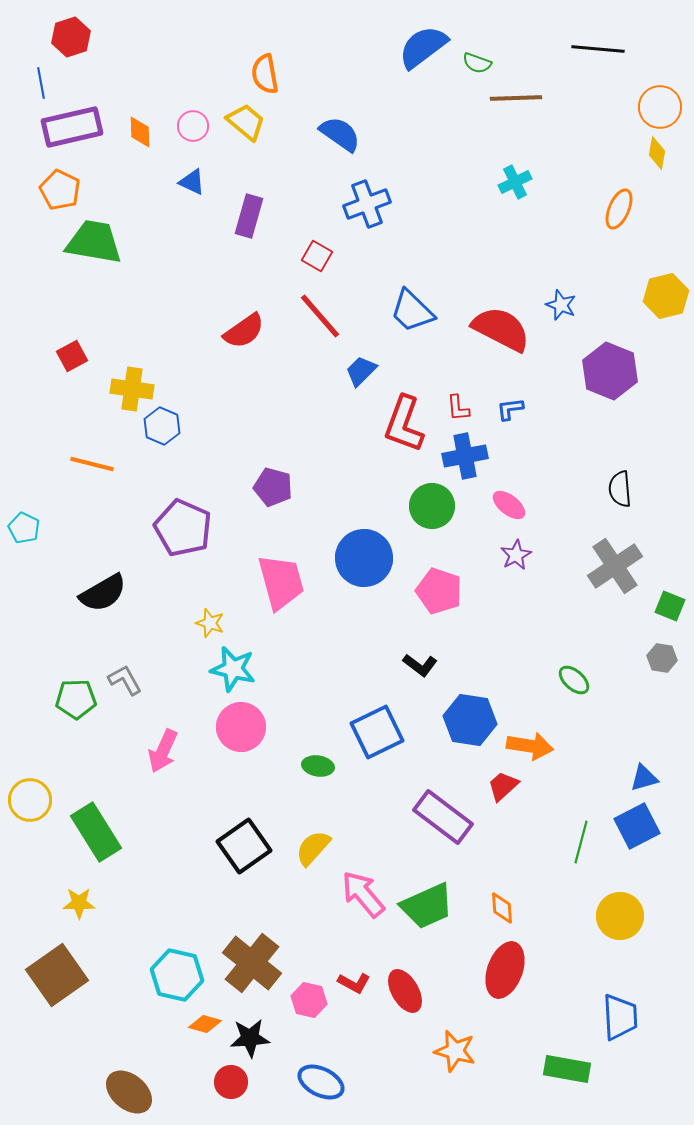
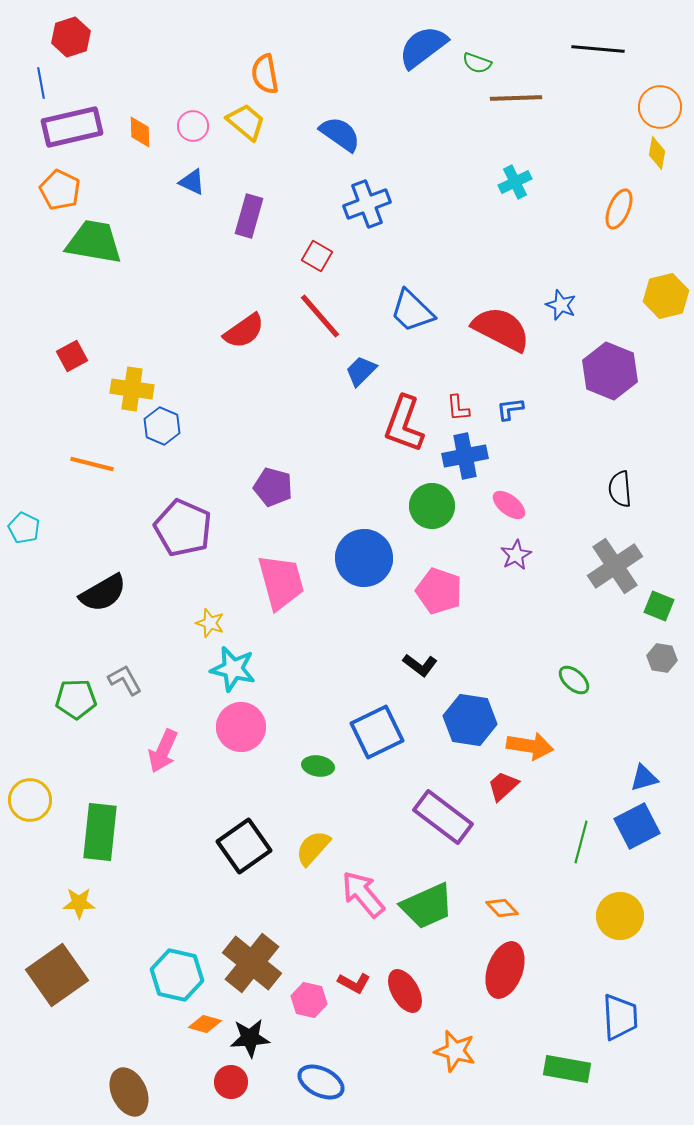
green square at (670, 606): moved 11 px left
green rectangle at (96, 832): moved 4 px right; rotated 38 degrees clockwise
orange diamond at (502, 908): rotated 40 degrees counterclockwise
brown ellipse at (129, 1092): rotated 24 degrees clockwise
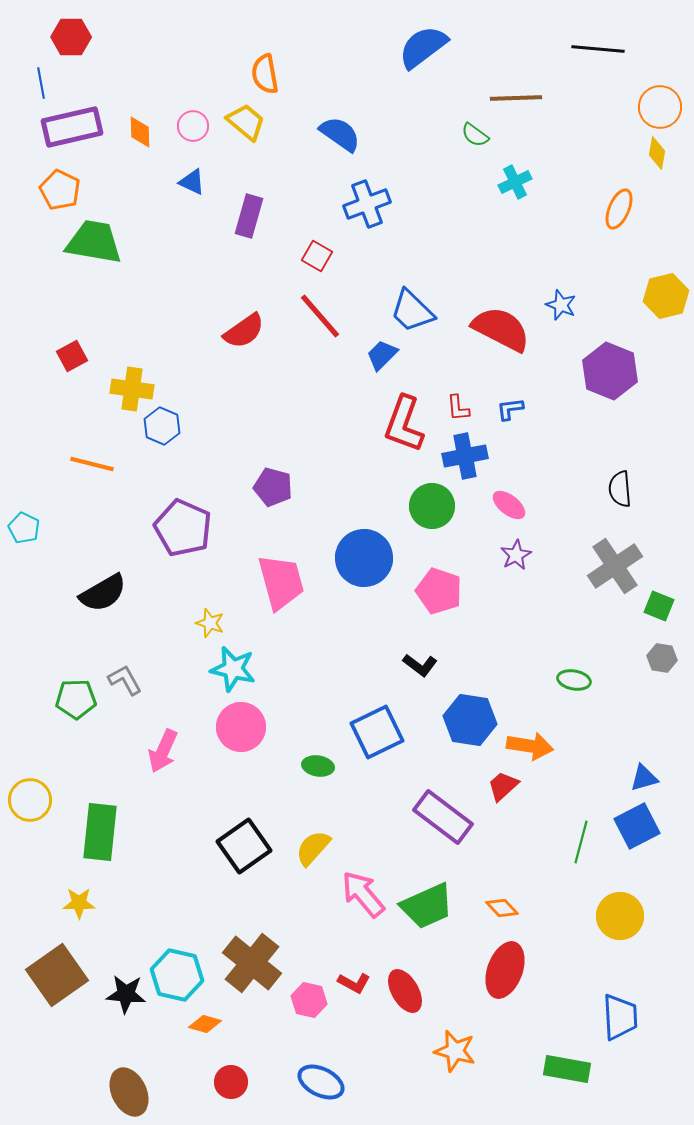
red hexagon at (71, 37): rotated 18 degrees clockwise
green semicircle at (477, 63): moved 2 px left, 72 px down; rotated 16 degrees clockwise
blue trapezoid at (361, 371): moved 21 px right, 16 px up
green ellipse at (574, 680): rotated 32 degrees counterclockwise
black star at (250, 1038): moved 124 px left, 44 px up; rotated 9 degrees clockwise
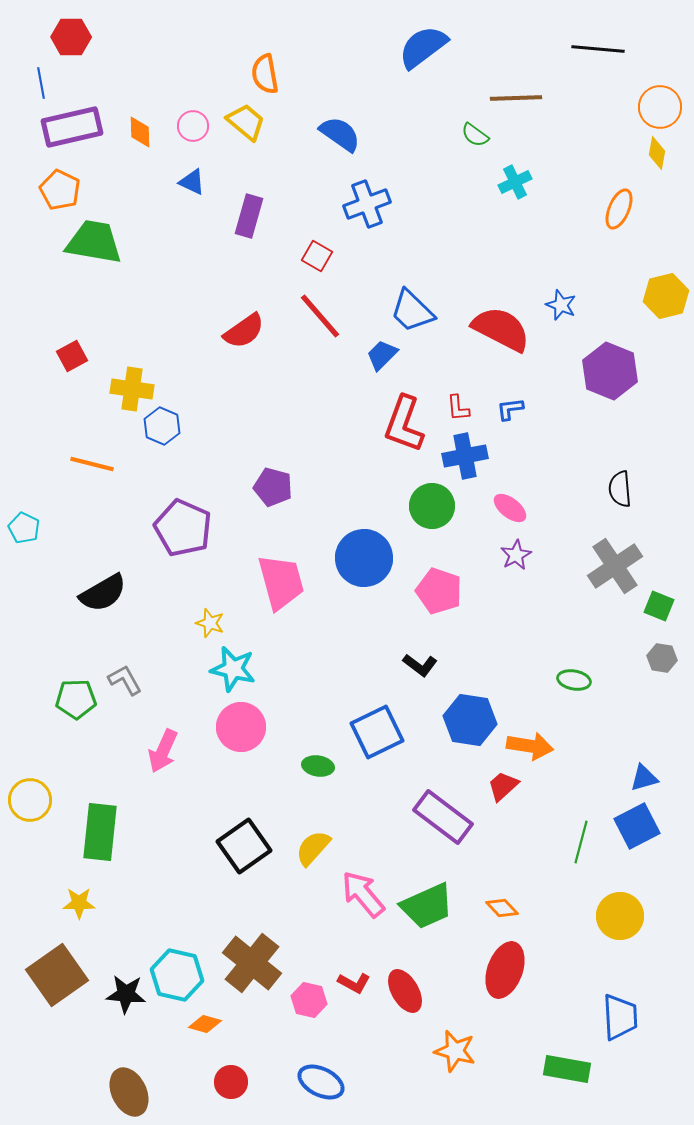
pink ellipse at (509, 505): moved 1 px right, 3 px down
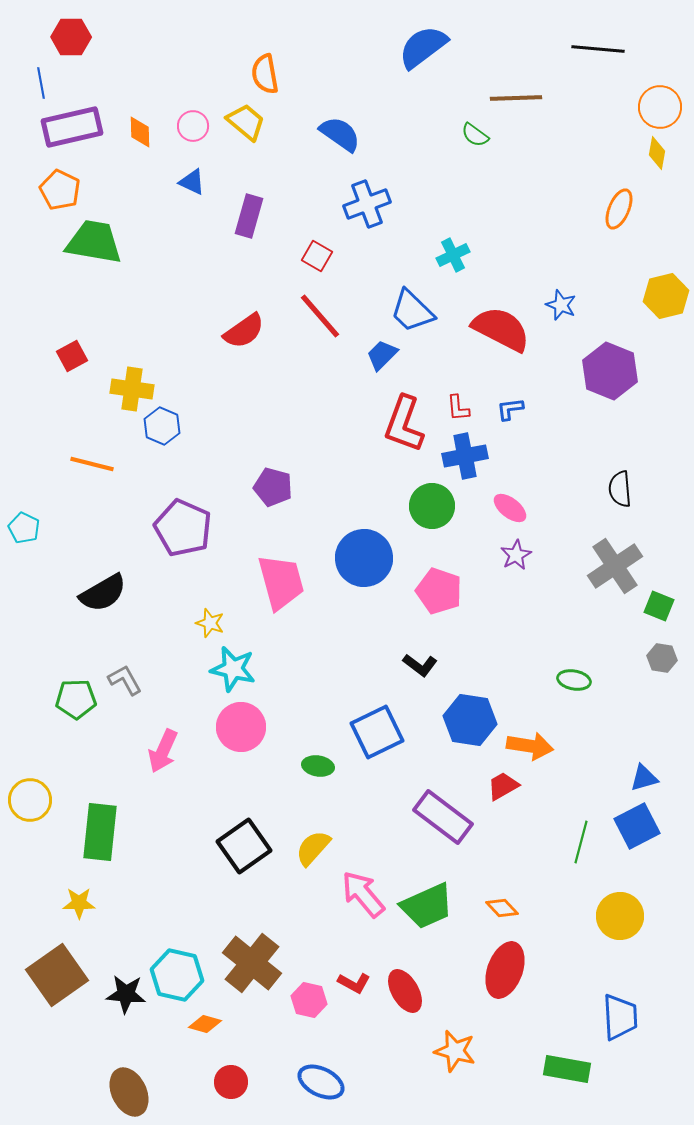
cyan cross at (515, 182): moved 62 px left, 73 px down
red trapezoid at (503, 786): rotated 12 degrees clockwise
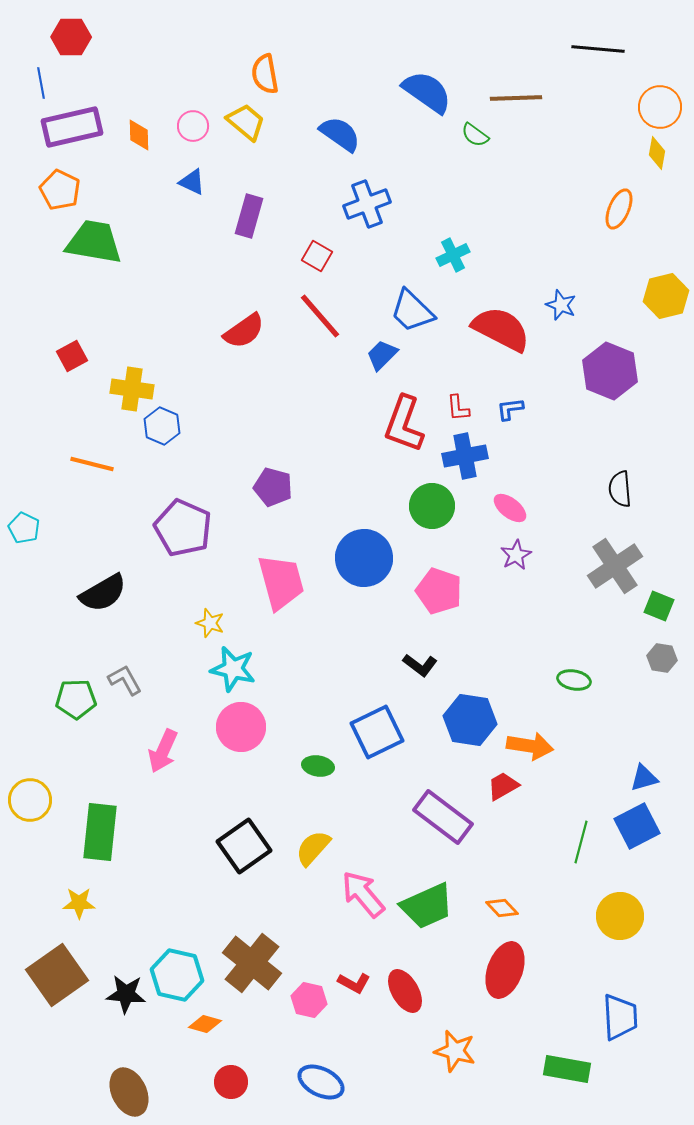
blue semicircle at (423, 47): moved 4 px right, 45 px down; rotated 72 degrees clockwise
orange diamond at (140, 132): moved 1 px left, 3 px down
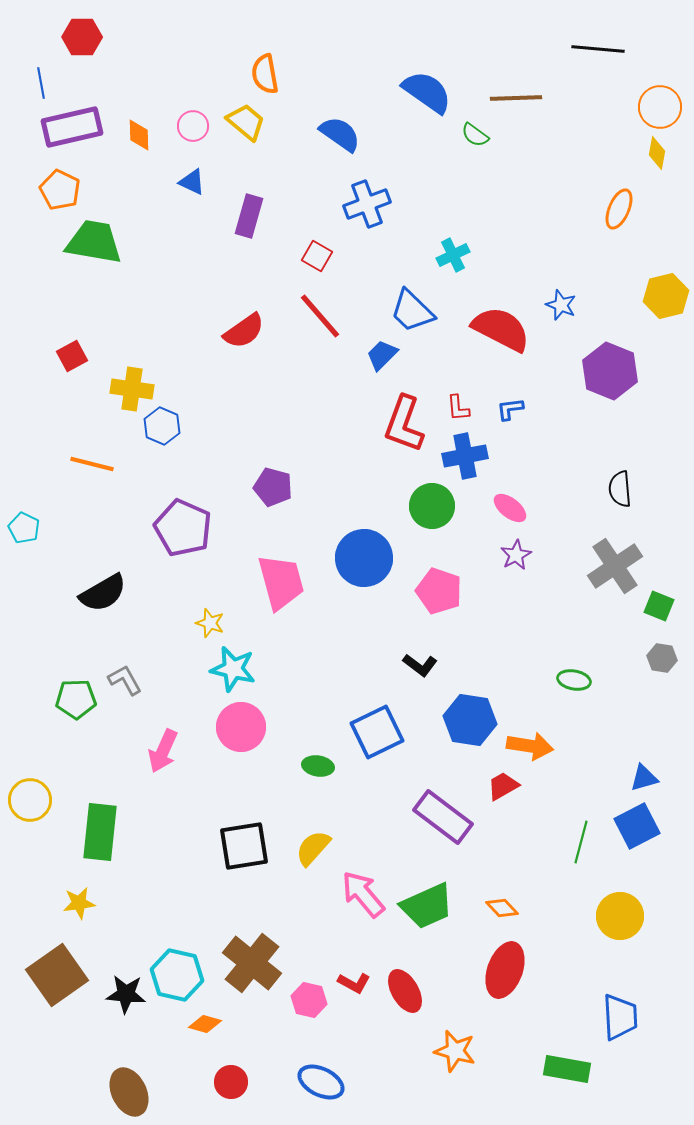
red hexagon at (71, 37): moved 11 px right
black square at (244, 846): rotated 26 degrees clockwise
yellow star at (79, 903): rotated 8 degrees counterclockwise
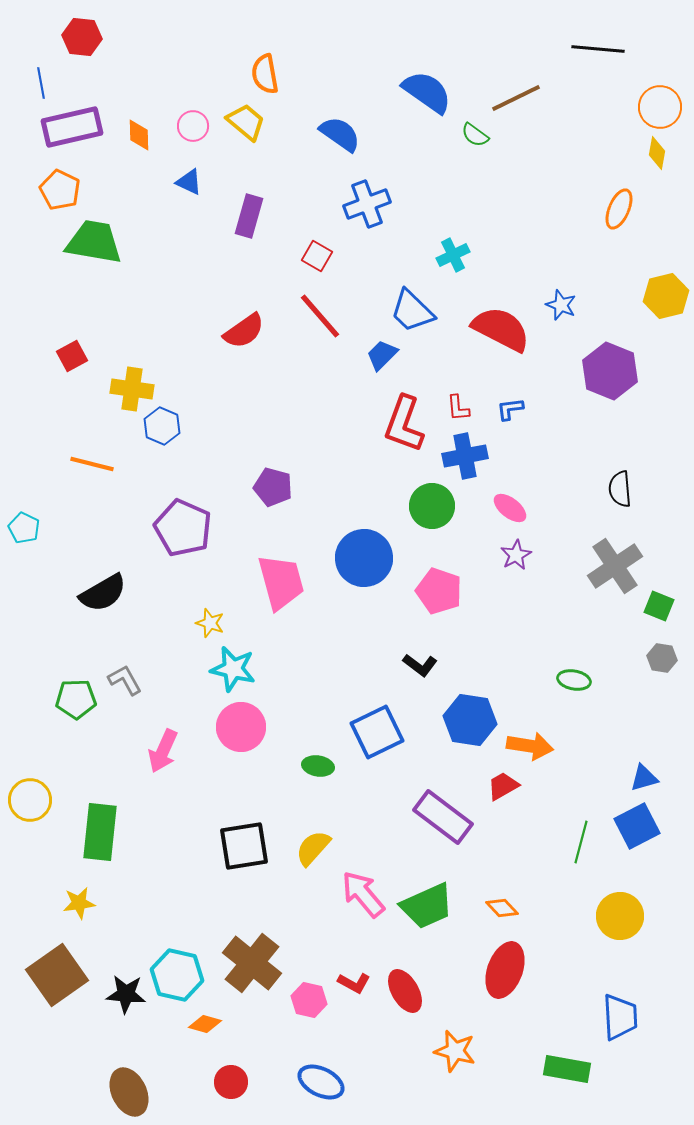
red hexagon at (82, 37): rotated 6 degrees clockwise
brown line at (516, 98): rotated 24 degrees counterclockwise
blue triangle at (192, 182): moved 3 px left
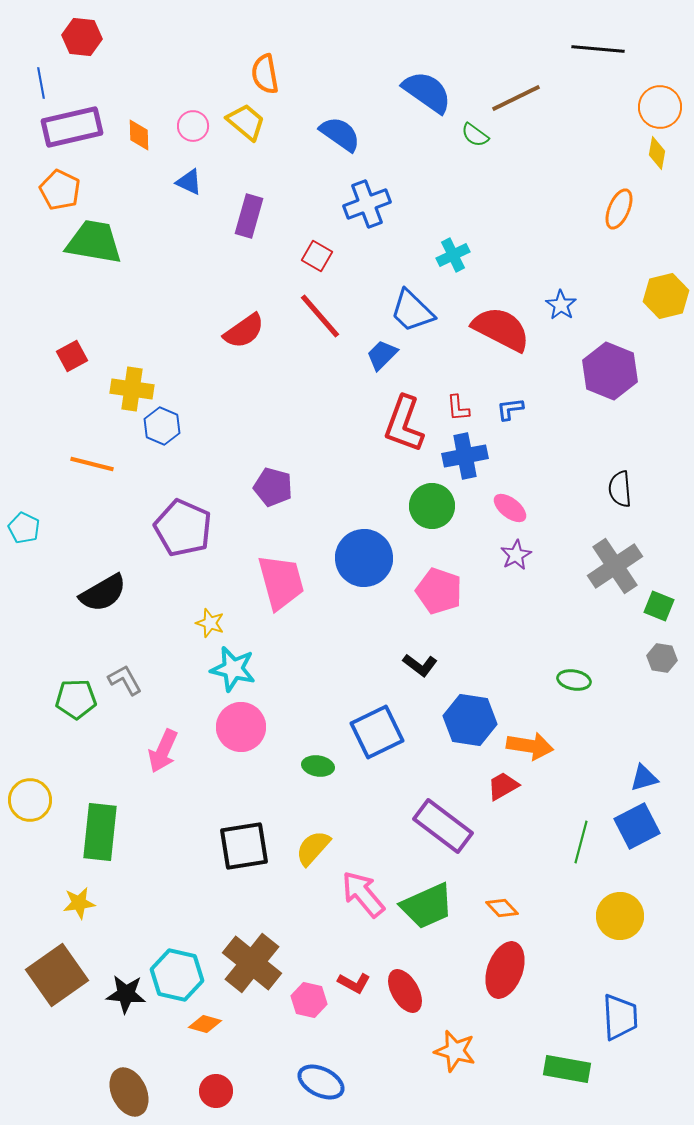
blue star at (561, 305): rotated 12 degrees clockwise
purple rectangle at (443, 817): moved 9 px down
red circle at (231, 1082): moved 15 px left, 9 px down
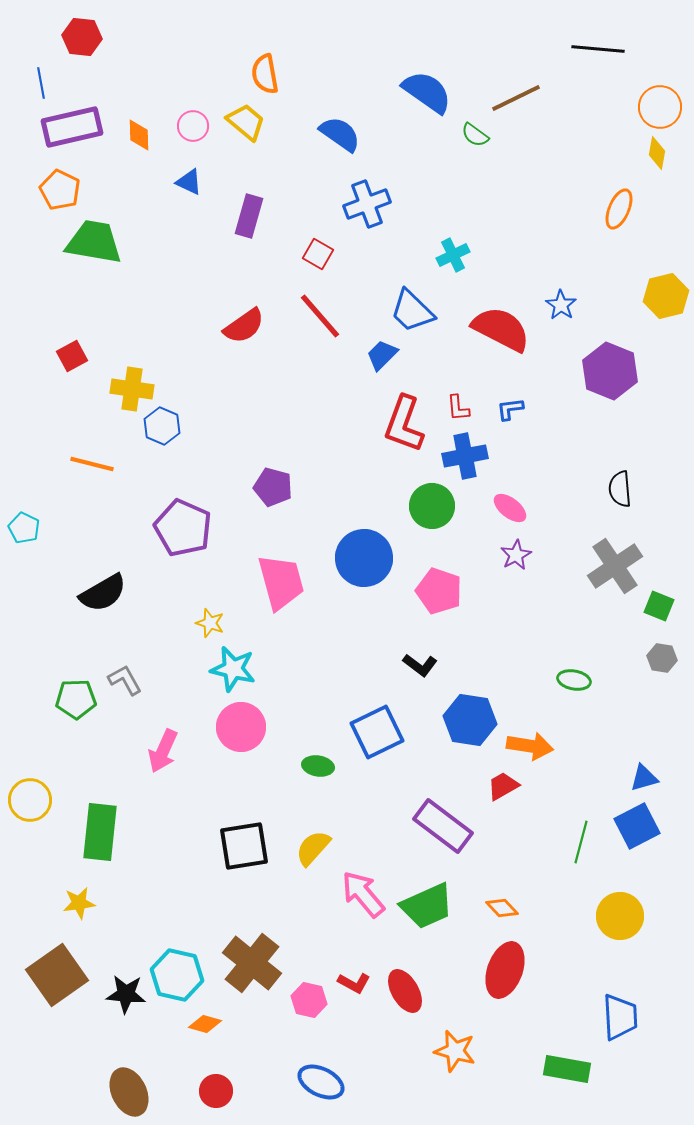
red square at (317, 256): moved 1 px right, 2 px up
red semicircle at (244, 331): moved 5 px up
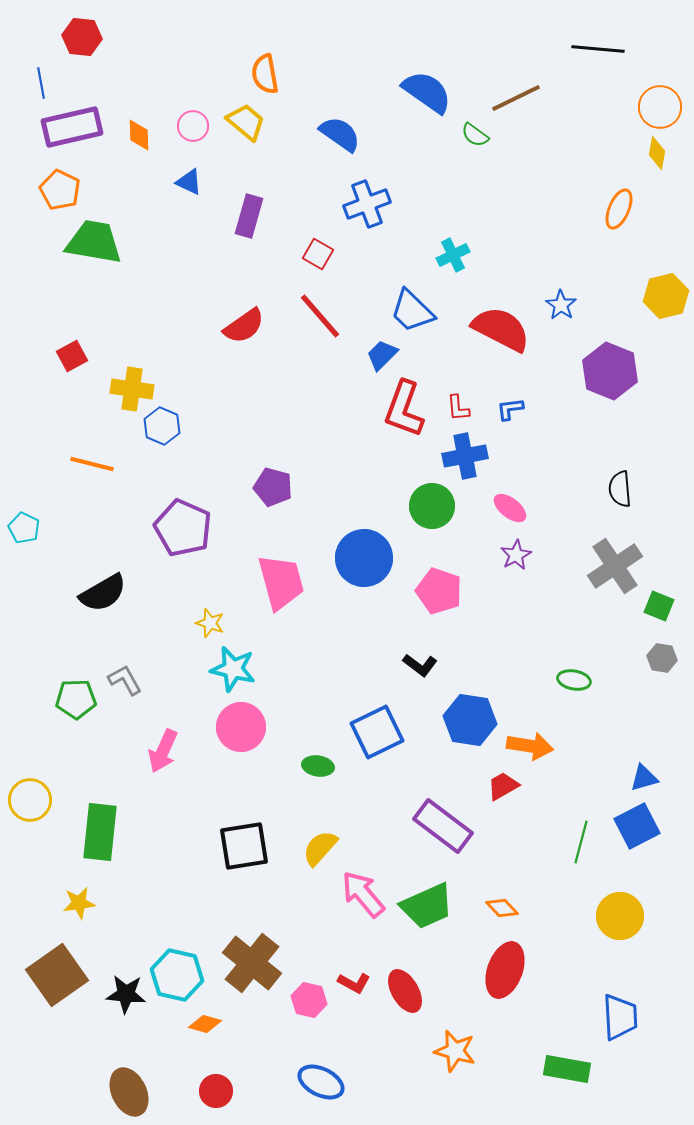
red L-shape at (404, 424): moved 15 px up
yellow semicircle at (313, 848): moved 7 px right
